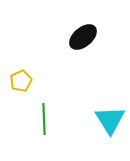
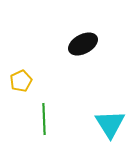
black ellipse: moved 7 px down; rotated 12 degrees clockwise
cyan triangle: moved 4 px down
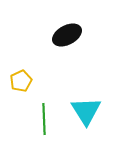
black ellipse: moved 16 px left, 9 px up
cyan triangle: moved 24 px left, 13 px up
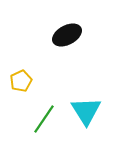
green line: rotated 36 degrees clockwise
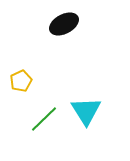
black ellipse: moved 3 px left, 11 px up
green line: rotated 12 degrees clockwise
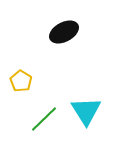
black ellipse: moved 8 px down
yellow pentagon: rotated 15 degrees counterclockwise
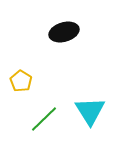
black ellipse: rotated 12 degrees clockwise
cyan triangle: moved 4 px right
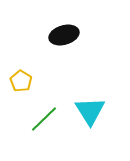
black ellipse: moved 3 px down
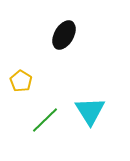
black ellipse: rotated 44 degrees counterclockwise
green line: moved 1 px right, 1 px down
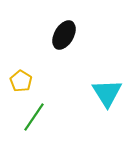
cyan triangle: moved 17 px right, 18 px up
green line: moved 11 px left, 3 px up; rotated 12 degrees counterclockwise
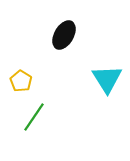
cyan triangle: moved 14 px up
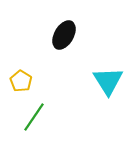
cyan triangle: moved 1 px right, 2 px down
